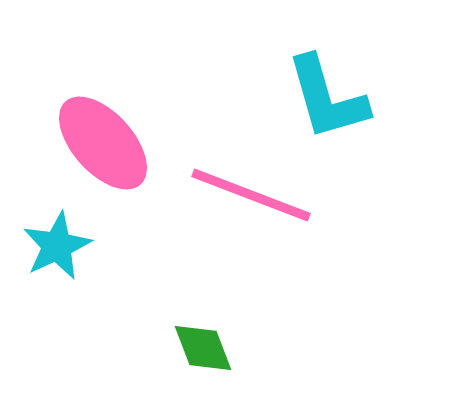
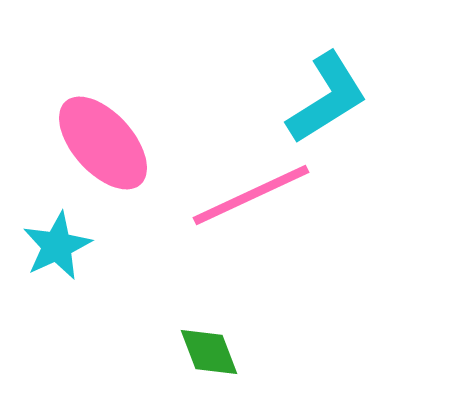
cyan L-shape: rotated 106 degrees counterclockwise
pink line: rotated 46 degrees counterclockwise
green diamond: moved 6 px right, 4 px down
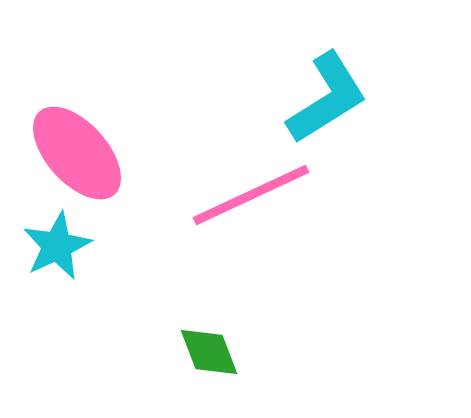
pink ellipse: moved 26 px left, 10 px down
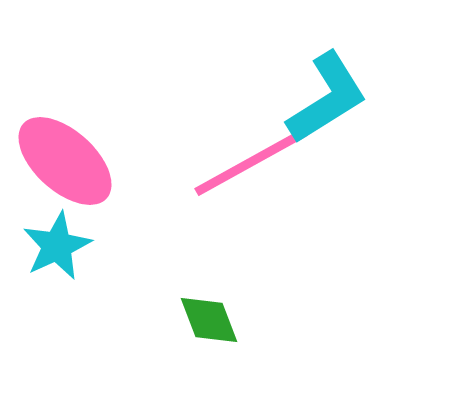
pink ellipse: moved 12 px left, 8 px down; rotated 6 degrees counterclockwise
pink line: moved 33 px up; rotated 4 degrees counterclockwise
green diamond: moved 32 px up
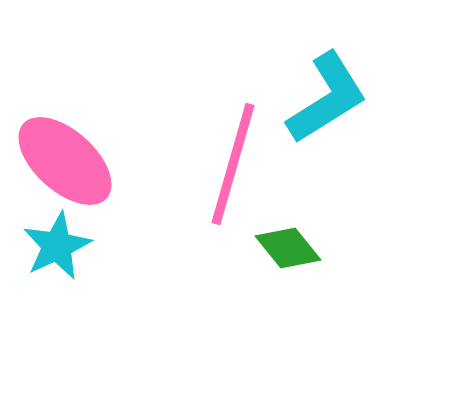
pink line: moved 18 px left, 2 px down; rotated 45 degrees counterclockwise
green diamond: moved 79 px right, 72 px up; rotated 18 degrees counterclockwise
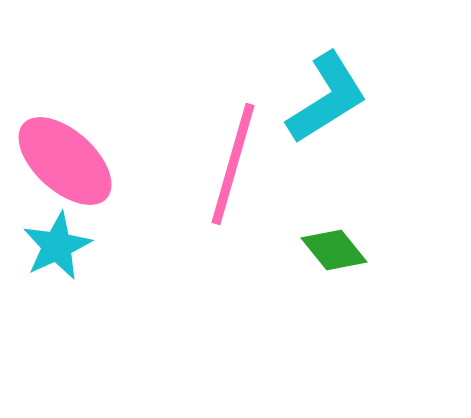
green diamond: moved 46 px right, 2 px down
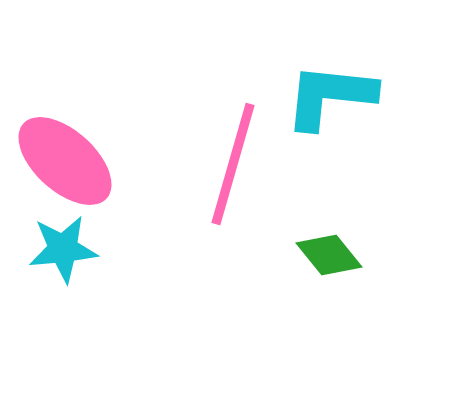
cyan L-shape: moved 3 px right, 2 px up; rotated 142 degrees counterclockwise
cyan star: moved 6 px right, 3 px down; rotated 20 degrees clockwise
green diamond: moved 5 px left, 5 px down
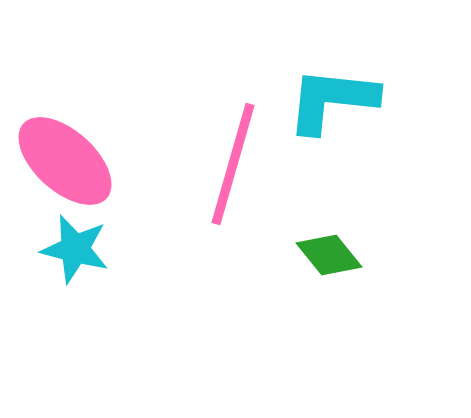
cyan L-shape: moved 2 px right, 4 px down
cyan star: moved 12 px right; rotated 20 degrees clockwise
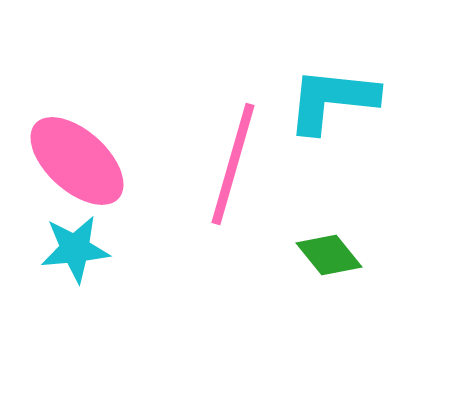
pink ellipse: moved 12 px right
cyan star: rotated 20 degrees counterclockwise
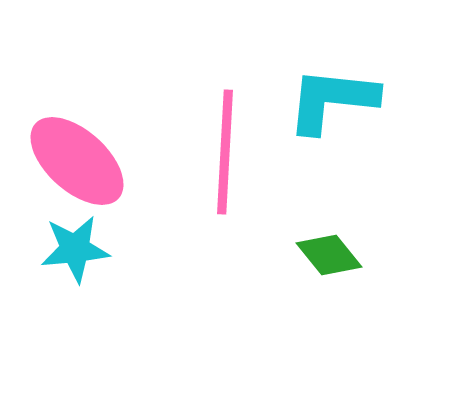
pink line: moved 8 px left, 12 px up; rotated 13 degrees counterclockwise
